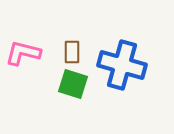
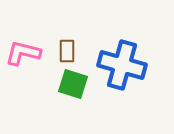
brown rectangle: moved 5 px left, 1 px up
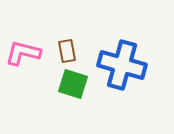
brown rectangle: rotated 10 degrees counterclockwise
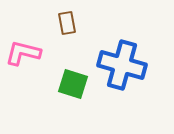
brown rectangle: moved 28 px up
